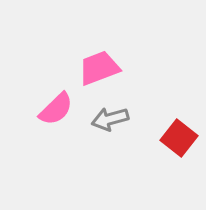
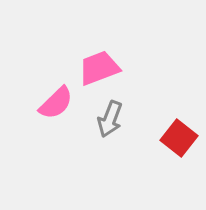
pink semicircle: moved 6 px up
gray arrow: rotated 54 degrees counterclockwise
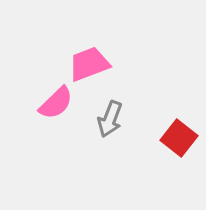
pink trapezoid: moved 10 px left, 4 px up
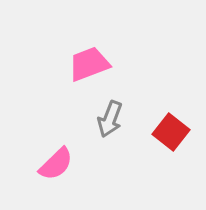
pink semicircle: moved 61 px down
red square: moved 8 px left, 6 px up
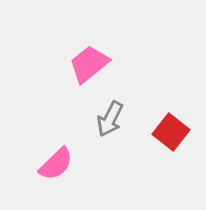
pink trapezoid: rotated 18 degrees counterclockwise
gray arrow: rotated 6 degrees clockwise
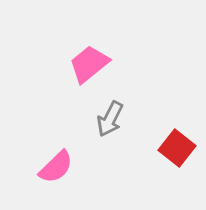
red square: moved 6 px right, 16 px down
pink semicircle: moved 3 px down
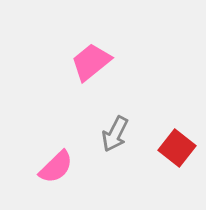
pink trapezoid: moved 2 px right, 2 px up
gray arrow: moved 5 px right, 15 px down
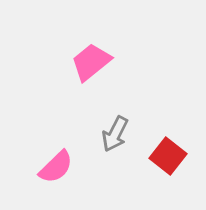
red square: moved 9 px left, 8 px down
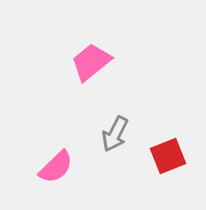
red square: rotated 30 degrees clockwise
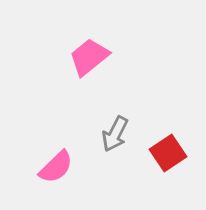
pink trapezoid: moved 2 px left, 5 px up
red square: moved 3 px up; rotated 12 degrees counterclockwise
